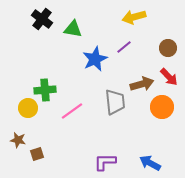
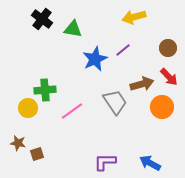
purple line: moved 1 px left, 3 px down
gray trapezoid: rotated 28 degrees counterclockwise
brown star: moved 3 px down
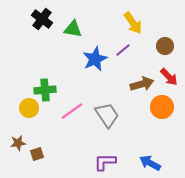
yellow arrow: moved 1 px left, 6 px down; rotated 110 degrees counterclockwise
brown circle: moved 3 px left, 2 px up
gray trapezoid: moved 8 px left, 13 px down
yellow circle: moved 1 px right
brown star: rotated 21 degrees counterclockwise
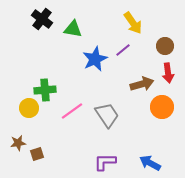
red arrow: moved 1 px left, 4 px up; rotated 36 degrees clockwise
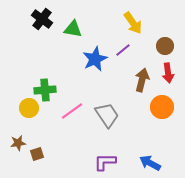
brown arrow: moved 4 px up; rotated 60 degrees counterclockwise
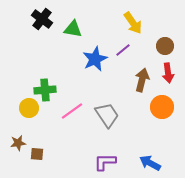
brown square: rotated 24 degrees clockwise
